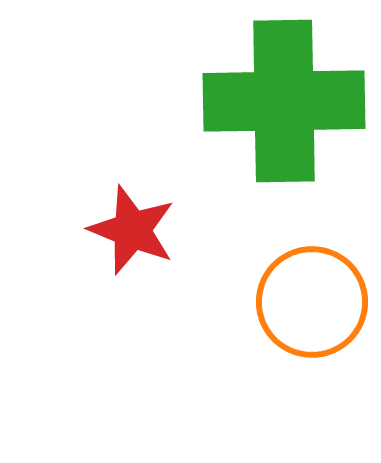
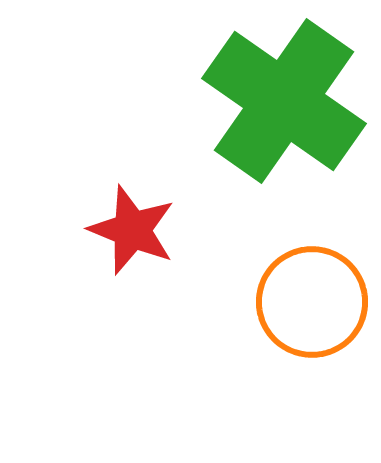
green cross: rotated 36 degrees clockwise
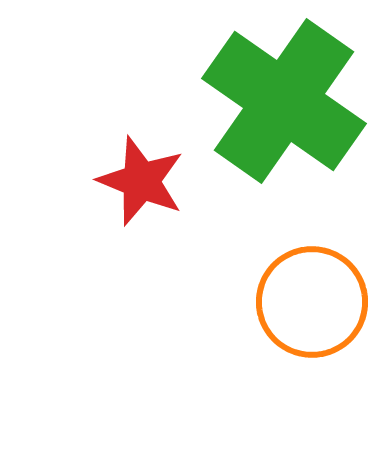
red star: moved 9 px right, 49 px up
